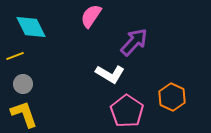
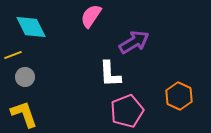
purple arrow: rotated 16 degrees clockwise
yellow line: moved 2 px left, 1 px up
white L-shape: rotated 56 degrees clockwise
gray circle: moved 2 px right, 7 px up
orange hexagon: moved 7 px right, 1 px up
pink pentagon: rotated 16 degrees clockwise
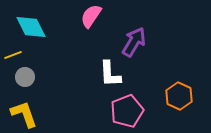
purple arrow: rotated 28 degrees counterclockwise
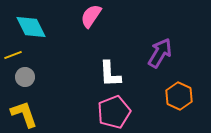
purple arrow: moved 26 px right, 11 px down
pink pentagon: moved 13 px left, 1 px down
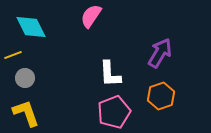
gray circle: moved 1 px down
orange hexagon: moved 18 px left; rotated 16 degrees clockwise
yellow L-shape: moved 2 px right, 1 px up
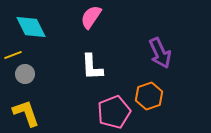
pink semicircle: moved 1 px down
purple arrow: rotated 124 degrees clockwise
white L-shape: moved 18 px left, 7 px up
gray circle: moved 4 px up
orange hexagon: moved 12 px left
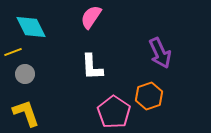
yellow line: moved 3 px up
pink pentagon: rotated 16 degrees counterclockwise
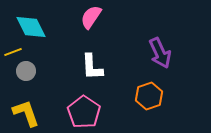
gray circle: moved 1 px right, 3 px up
pink pentagon: moved 30 px left
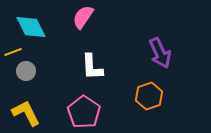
pink semicircle: moved 8 px left
yellow L-shape: rotated 8 degrees counterclockwise
